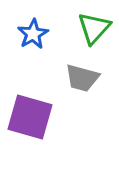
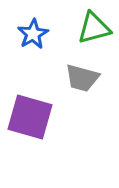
green triangle: rotated 33 degrees clockwise
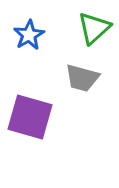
green triangle: rotated 27 degrees counterclockwise
blue star: moved 4 px left, 1 px down
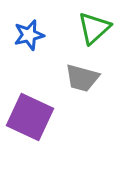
blue star: rotated 16 degrees clockwise
purple square: rotated 9 degrees clockwise
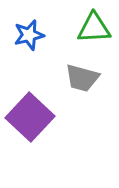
green triangle: rotated 39 degrees clockwise
purple square: rotated 18 degrees clockwise
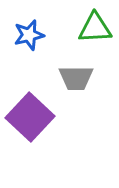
green triangle: moved 1 px right
gray trapezoid: moved 6 px left; rotated 15 degrees counterclockwise
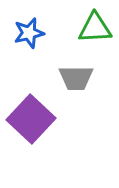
blue star: moved 2 px up
purple square: moved 1 px right, 2 px down
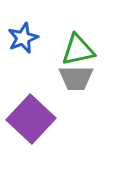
green triangle: moved 17 px left, 22 px down; rotated 9 degrees counterclockwise
blue star: moved 6 px left, 5 px down; rotated 8 degrees counterclockwise
